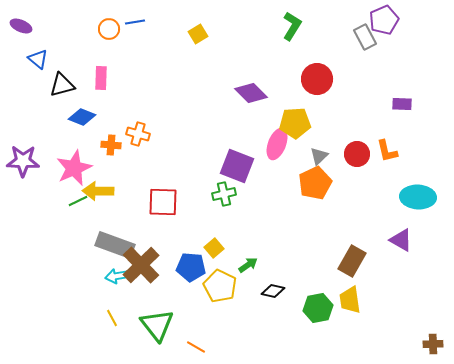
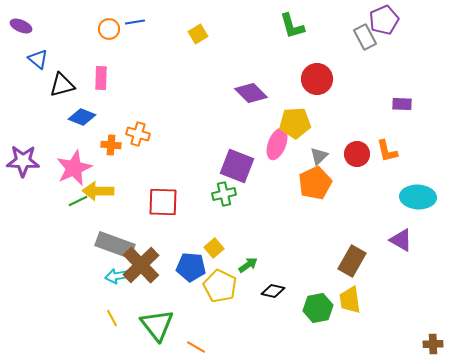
green L-shape at (292, 26): rotated 132 degrees clockwise
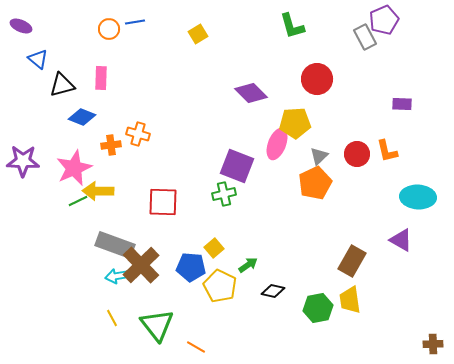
orange cross at (111, 145): rotated 12 degrees counterclockwise
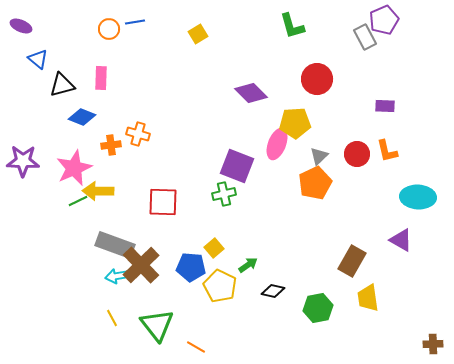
purple rectangle at (402, 104): moved 17 px left, 2 px down
yellow trapezoid at (350, 300): moved 18 px right, 2 px up
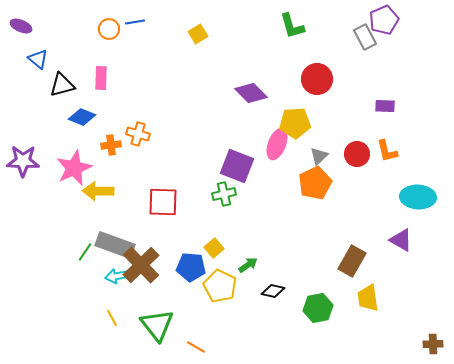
green line at (78, 201): moved 7 px right, 51 px down; rotated 30 degrees counterclockwise
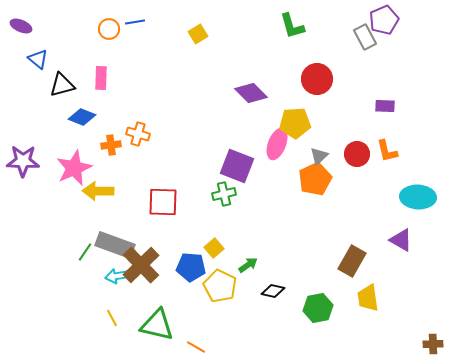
orange pentagon at (315, 183): moved 4 px up
green triangle at (157, 325): rotated 39 degrees counterclockwise
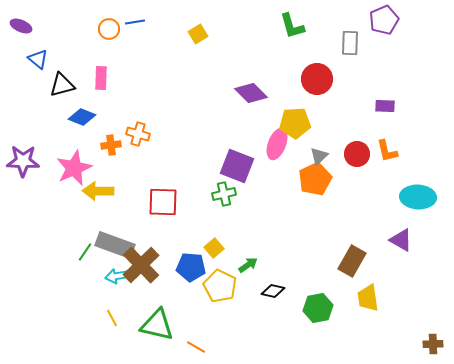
gray rectangle at (365, 37): moved 15 px left, 6 px down; rotated 30 degrees clockwise
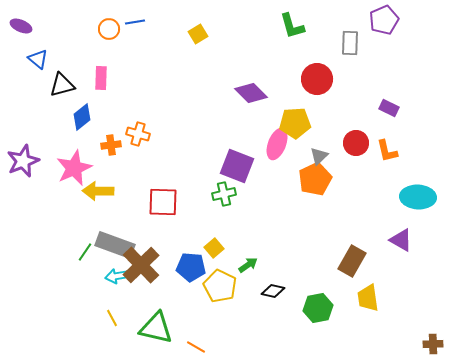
purple rectangle at (385, 106): moved 4 px right, 2 px down; rotated 24 degrees clockwise
blue diamond at (82, 117): rotated 60 degrees counterclockwise
red circle at (357, 154): moved 1 px left, 11 px up
purple star at (23, 161): rotated 24 degrees counterclockwise
green triangle at (157, 325): moved 1 px left, 3 px down
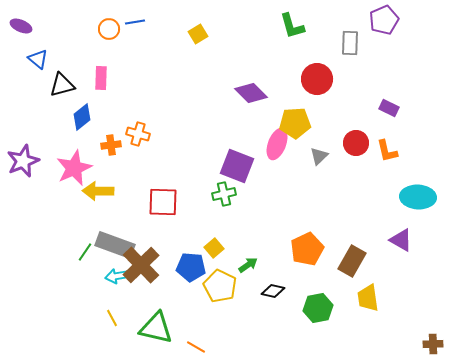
orange pentagon at (315, 179): moved 8 px left, 70 px down
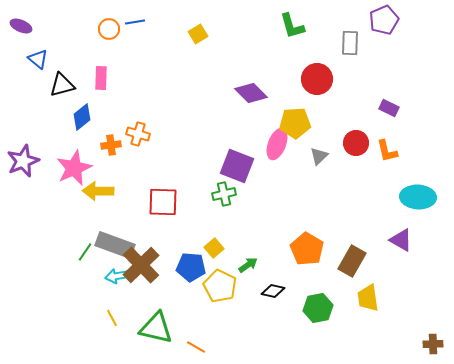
orange pentagon at (307, 249): rotated 16 degrees counterclockwise
